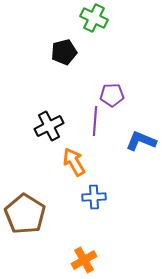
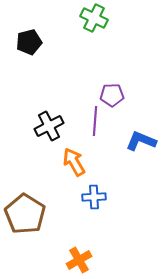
black pentagon: moved 35 px left, 10 px up
orange cross: moved 5 px left
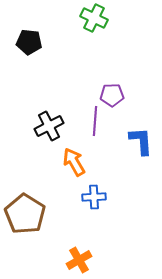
black pentagon: rotated 20 degrees clockwise
blue L-shape: rotated 64 degrees clockwise
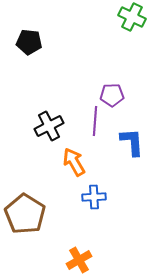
green cross: moved 38 px right, 1 px up
blue L-shape: moved 9 px left, 1 px down
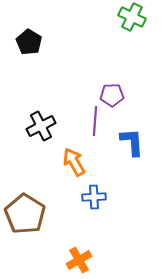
black pentagon: rotated 25 degrees clockwise
black cross: moved 8 px left
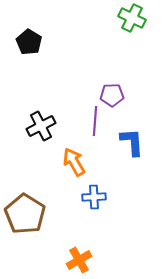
green cross: moved 1 px down
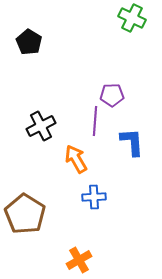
orange arrow: moved 2 px right, 3 px up
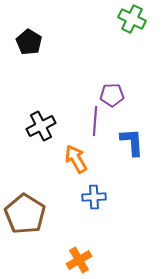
green cross: moved 1 px down
